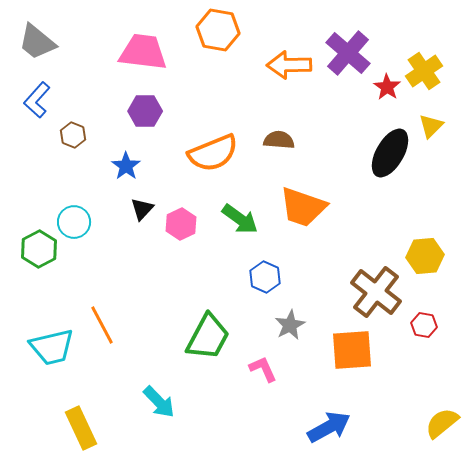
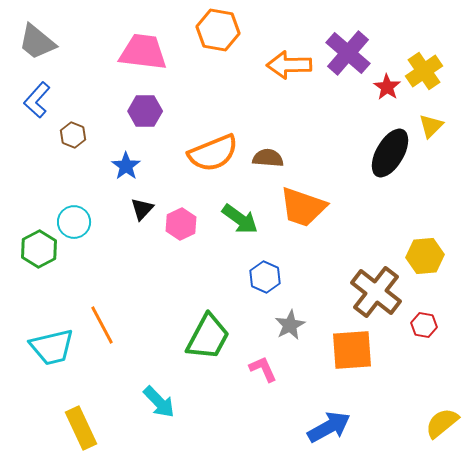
brown semicircle: moved 11 px left, 18 px down
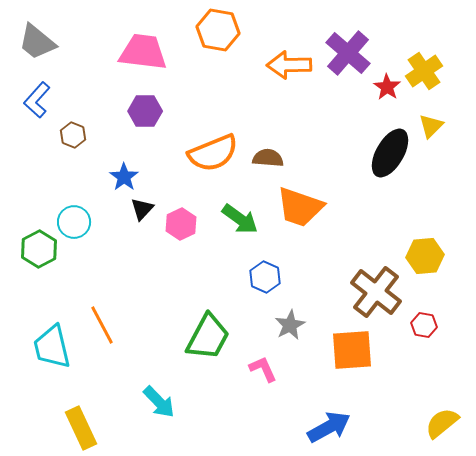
blue star: moved 2 px left, 11 px down
orange trapezoid: moved 3 px left
cyan trapezoid: rotated 90 degrees clockwise
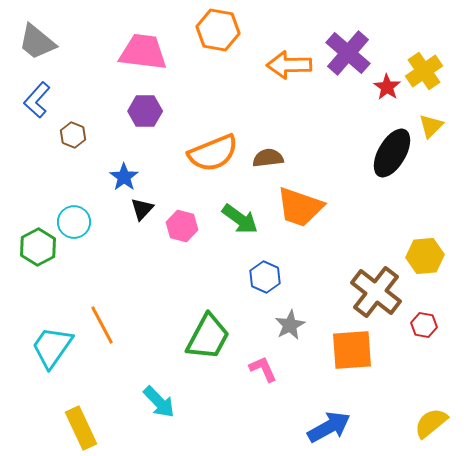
black ellipse: moved 2 px right
brown semicircle: rotated 12 degrees counterclockwise
pink hexagon: moved 1 px right, 2 px down; rotated 20 degrees counterclockwise
green hexagon: moved 1 px left, 2 px up
cyan trapezoid: rotated 48 degrees clockwise
yellow semicircle: moved 11 px left
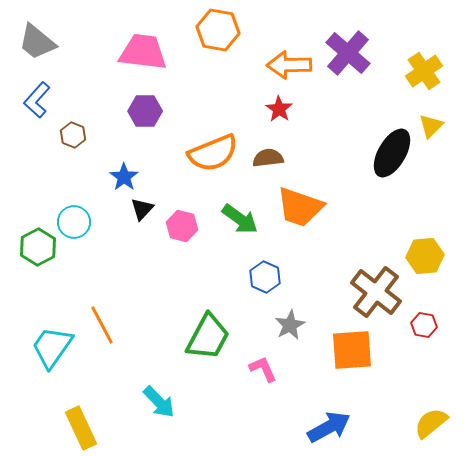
red star: moved 108 px left, 22 px down
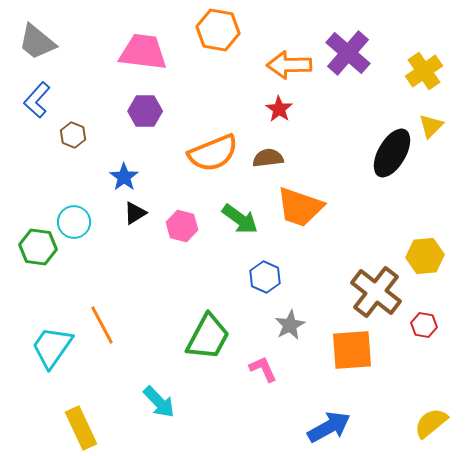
black triangle: moved 7 px left, 4 px down; rotated 15 degrees clockwise
green hexagon: rotated 24 degrees counterclockwise
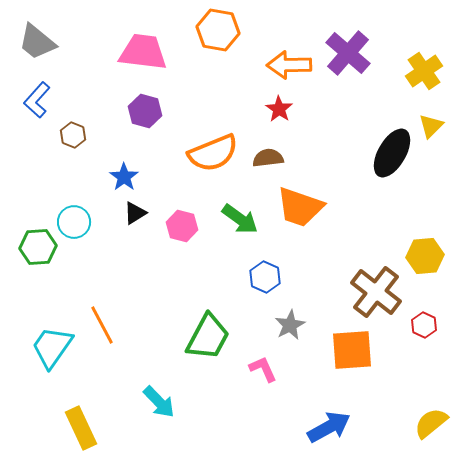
purple hexagon: rotated 16 degrees clockwise
green hexagon: rotated 12 degrees counterclockwise
red hexagon: rotated 15 degrees clockwise
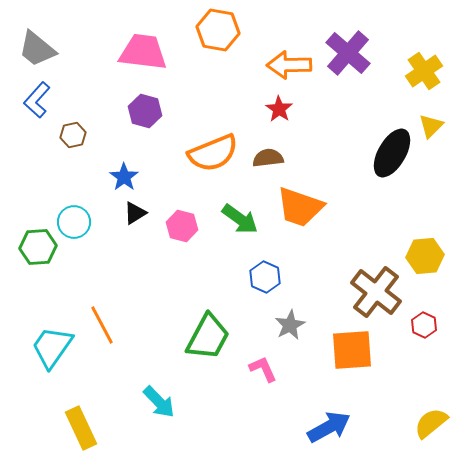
gray trapezoid: moved 7 px down
brown hexagon: rotated 25 degrees clockwise
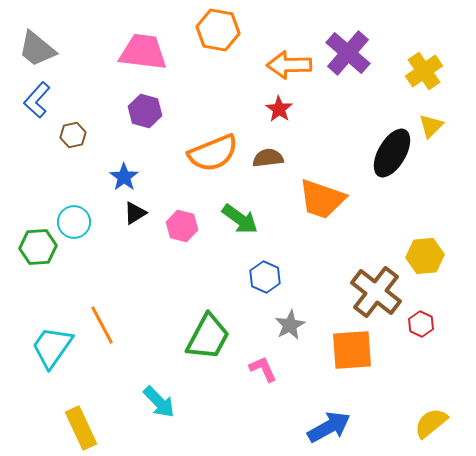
orange trapezoid: moved 22 px right, 8 px up
red hexagon: moved 3 px left, 1 px up
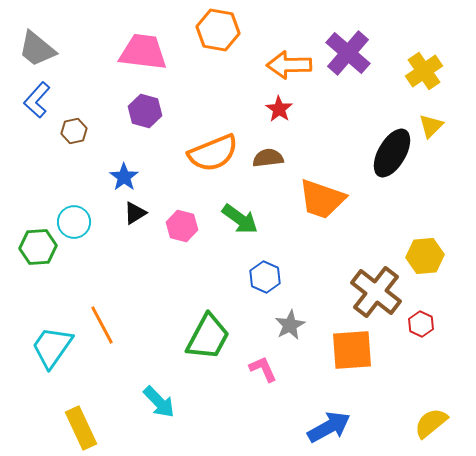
brown hexagon: moved 1 px right, 4 px up
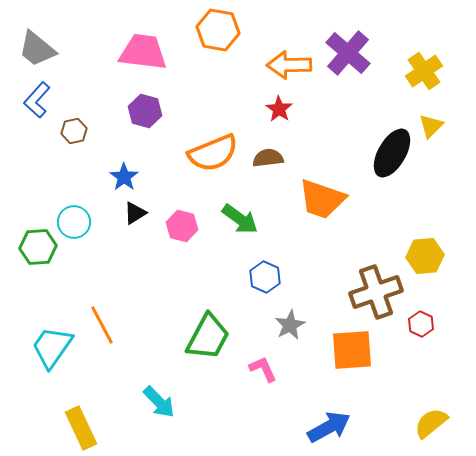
brown cross: rotated 33 degrees clockwise
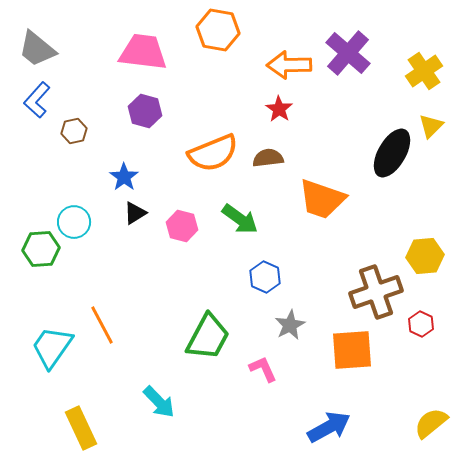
green hexagon: moved 3 px right, 2 px down
